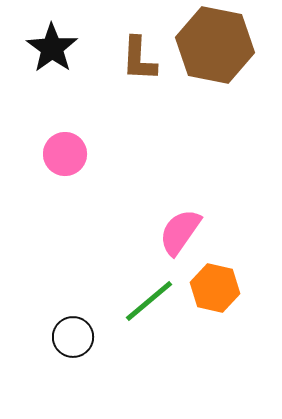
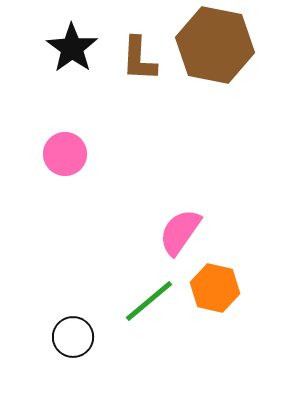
black star: moved 20 px right
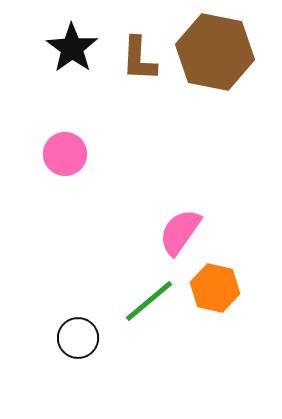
brown hexagon: moved 7 px down
black circle: moved 5 px right, 1 px down
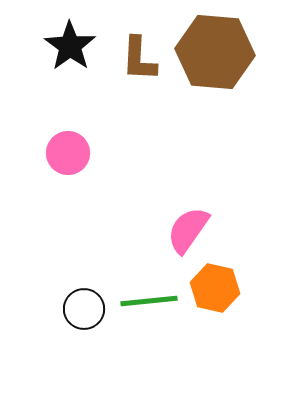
black star: moved 2 px left, 2 px up
brown hexagon: rotated 6 degrees counterclockwise
pink circle: moved 3 px right, 1 px up
pink semicircle: moved 8 px right, 2 px up
green line: rotated 34 degrees clockwise
black circle: moved 6 px right, 29 px up
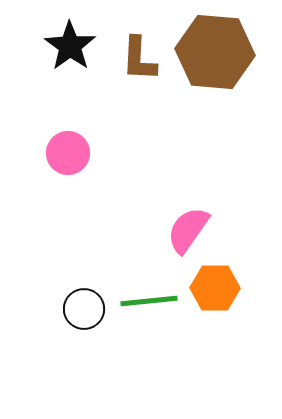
orange hexagon: rotated 12 degrees counterclockwise
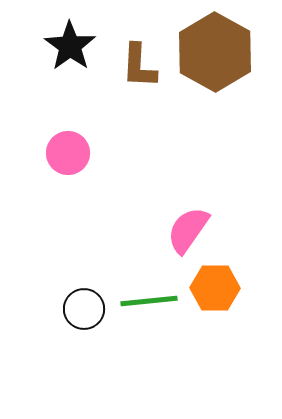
brown hexagon: rotated 24 degrees clockwise
brown L-shape: moved 7 px down
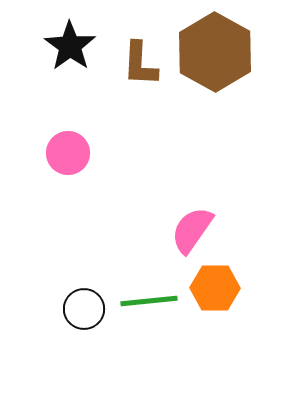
brown L-shape: moved 1 px right, 2 px up
pink semicircle: moved 4 px right
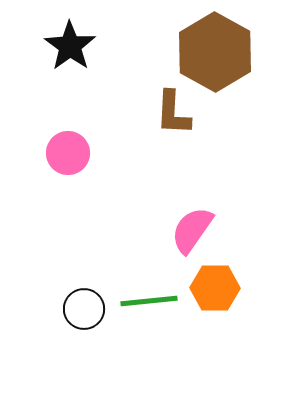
brown L-shape: moved 33 px right, 49 px down
